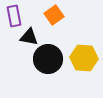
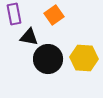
purple rectangle: moved 2 px up
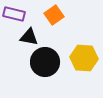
purple rectangle: rotated 65 degrees counterclockwise
black circle: moved 3 px left, 3 px down
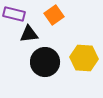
black triangle: moved 3 px up; rotated 18 degrees counterclockwise
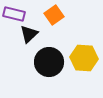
black triangle: rotated 36 degrees counterclockwise
black circle: moved 4 px right
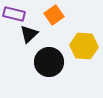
yellow hexagon: moved 12 px up
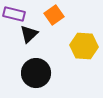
black circle: moved 13 px left, 11 px down
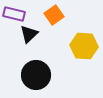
black circle: moved 2 px down
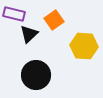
orange square: moved 5 px down
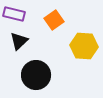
black triangle: moved 10 px left, 7 px down
